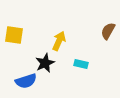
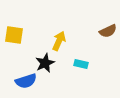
brown semicircle: rotated 144 degrees counterclockwise
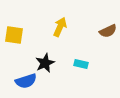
yellow arrow: moved 1 px right, 14 px up
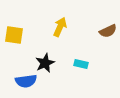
blue semicircle: rotated 10 degrees clockwise
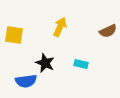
black star: rotated 24 degrees counterclockwise
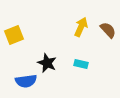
yellow arrow: moved 21 px right
brown semicircle: moved 1 px up; rotated 108 degrees counterclockwise
yellow square: rotated 30 degrees counterclockwise
black star: moved 2 px right
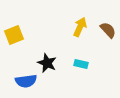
yellow arrow: moved 1 px left
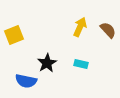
black star: rotated 18 degrees clockwise
blue semicircle: rotated 20 degrees clockwise
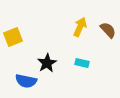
yellow square: moved 1 px left, 2 px down
cyan rectangle: moved 1 px right, 1 px up
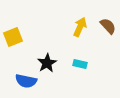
brown semicircle: moved 4 px up
cyan rectangle: moved 2 px left, 1 px down
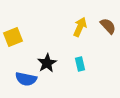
cyan rectangle: rotated 64 degrees clockwise
blue semicircle: moved 2 px up
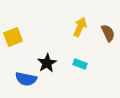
brown semicircle: moved 7 px down; rotated 18 degrees clockwise
cyan rectangle: rotated 56 degrees counterclockwise
